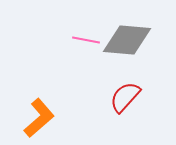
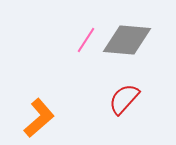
pink line: rotated 68 degrees counterclockwise
red semicircle: moved 1 px left, 2 px down
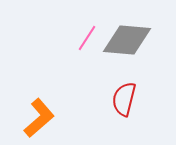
pink line: moved 1 px right, 2 px up
red semicircle: rotated 28 degrees counterclockwise
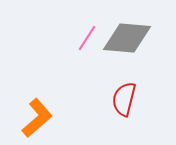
gray diamond: moved 2 px up
orange L-shape: moved 2 px left
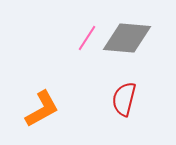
orange L-shape: moved 5 px right, 9 px up; rotated 12 degrees clockwise
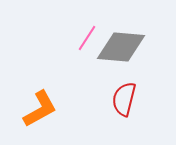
gray diamond: moved 6 px left, 9 px down
orange L-shape: moved 2 px left
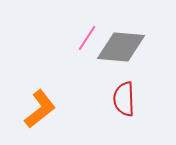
red semicircle: rotated 16 degrees counterclockwise
orange L-shape: rotated 9 degrees counterclockwise
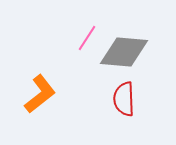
gray diamond: moved 3 px right, 5 px down
orange L-shape: moved 15 px up
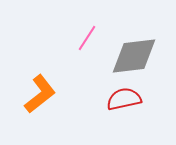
gray diamond: moved 10 px right, 4 px down; rotated 12 degrees counterclockwise
red semicircle: rotated 80 degrees clockwise
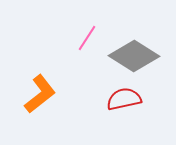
gray diamond: rotated 39 degrees clockwise
